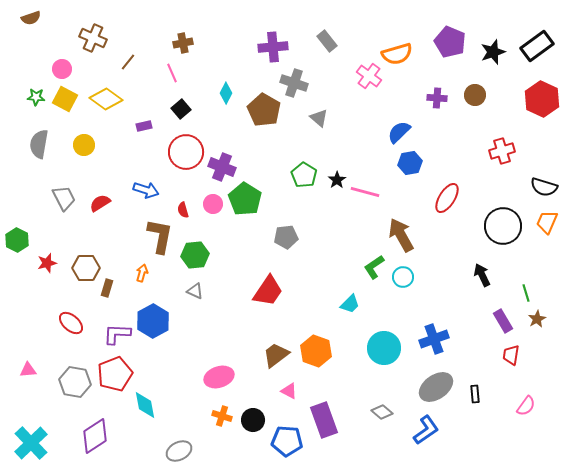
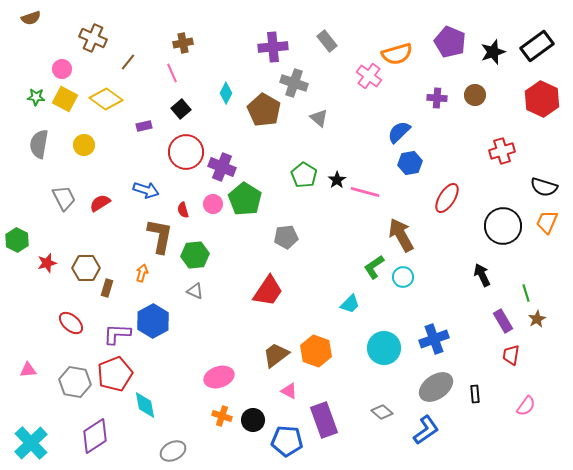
gray ellipse at (179, 451): moved 6 px left
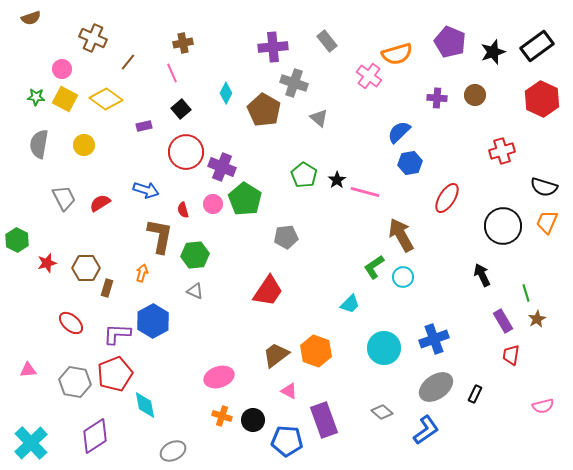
black rectangle at (475, 394): rotated 30 degrees clockwise
pink semicircle at (526, 406): moved 17 px right; rotated 40 degrees clockwise
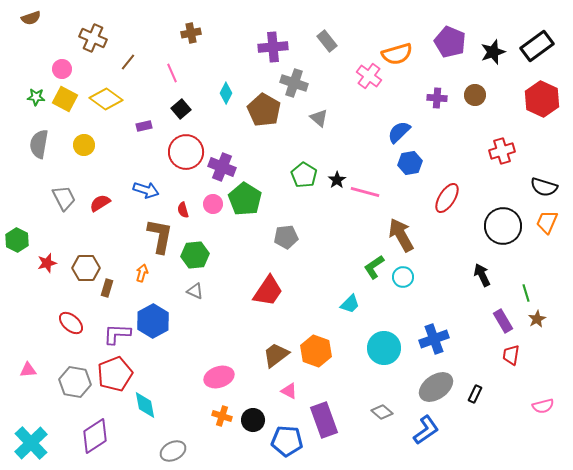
brown cross at (183, 43): moved 8 px right, 10 px up
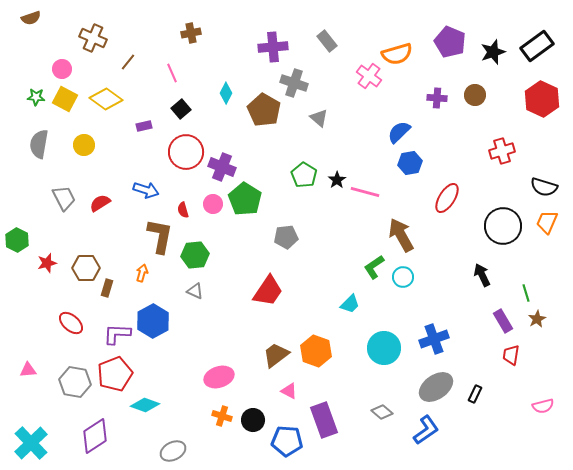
cyan diamond at (145, 405): rotated 60 degrees counterclockwise
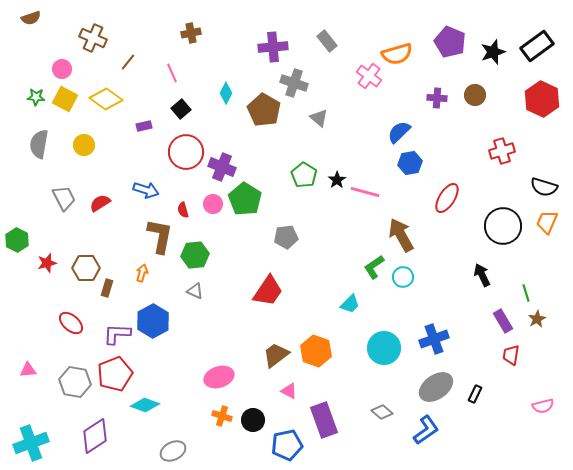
blue pentagon at (287, 441): moved 4 px down; rotated 16 degrees counterclockwise
cyan cross at (31, 443): rotated 24 degrees clockwise
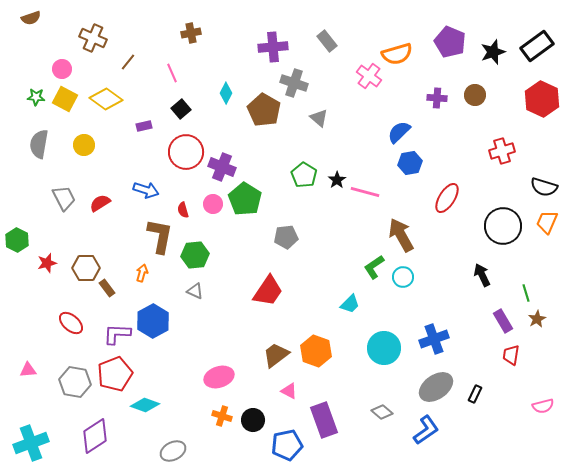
brown rectangle at (107, 288): rotated 54 degrees counterclockwise
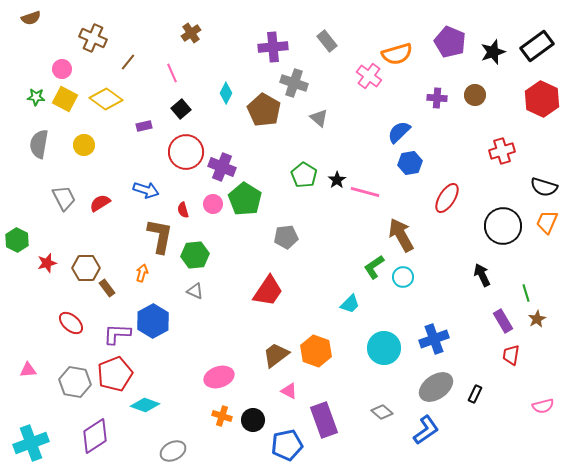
brown cross at (191, 33): rotated 24 degrees counterclockwise
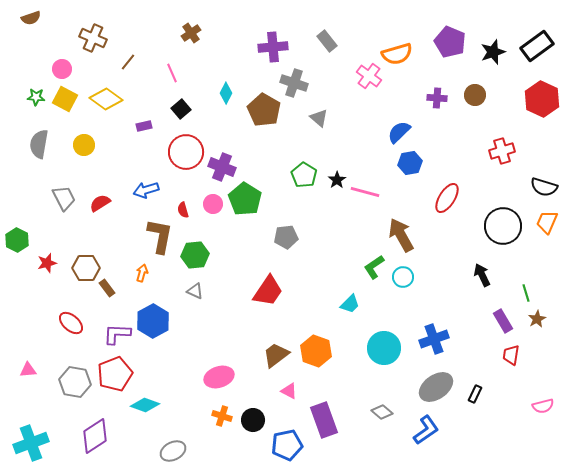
blue arrow at (146, 190): rotated 145 degrees clockwise
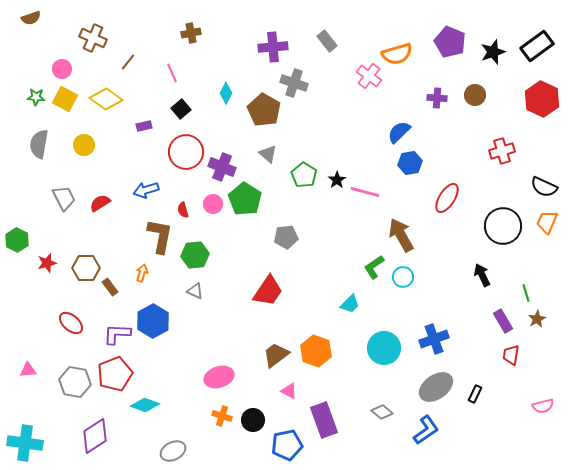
brown cross at (191, 33): rotated 24 degrees clockwise
gray triangle at (319, 118): moved 51 px left, 36 px down
black semicircle at (544, 187): rotated 8 degrees clockwise
brown rectangle at (107, 288): moved 3 px right, 1 px up
cyan cross at (31, 443): moved 6 px left; rotated 28 degrees clockwise
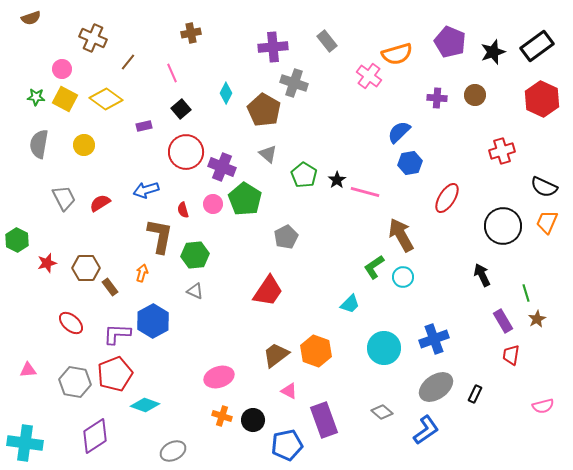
gray pentagon at (286, 237): rotated 20 degrees counterclockwise
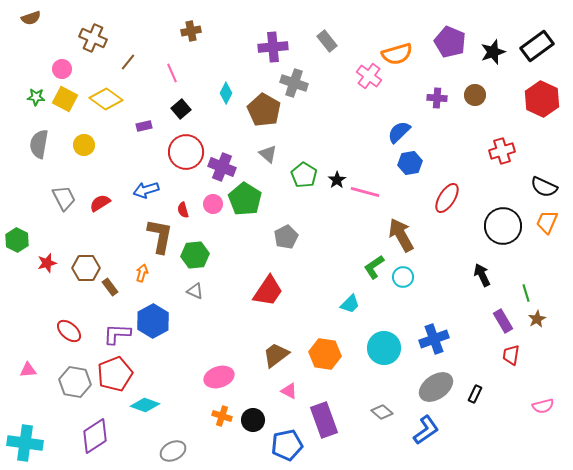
brown cross at (191, 33): moved 2 px up
red ellipse at (71, 323): moved 2 px left, 8 px down
orange hexagon at (316, 351): moved 9 px right, 3 px down; rotated 12 degrees counterclockwise
